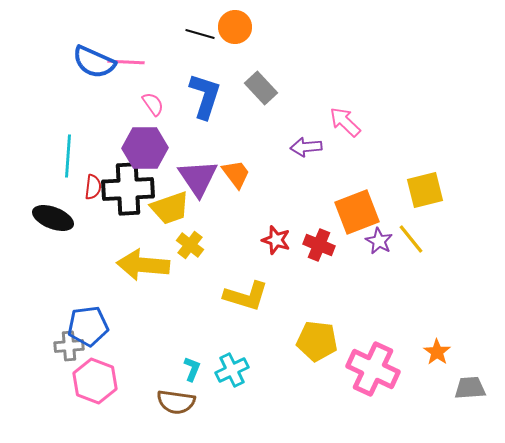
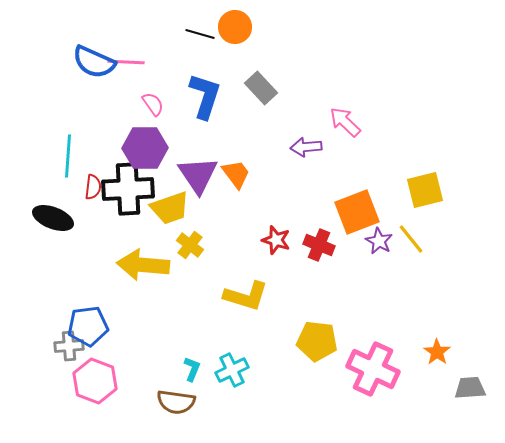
purple triangle: moved 3 px up
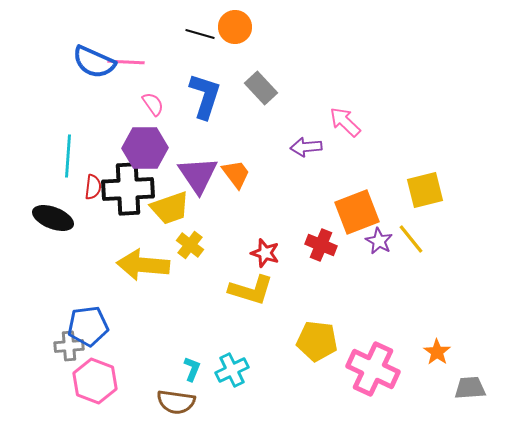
red star: moved 11 px left, 13 px down
red cross: moved 2 px right
yellow L-shape: moved 5 px right, 6 px up
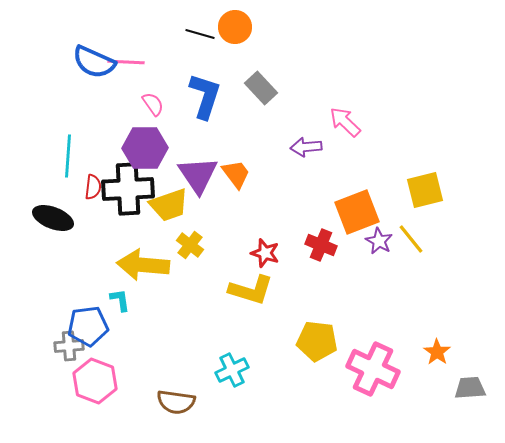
yellow trapezoid: moved 1 px left, 3 px up
cyan L-shape: moved 72 px left, 69 px up; rotated 30 degrees counterclockwise
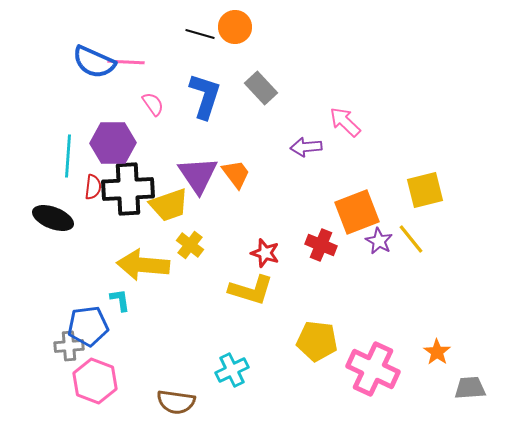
purple hexagon: moved 32 px left, 5 px up
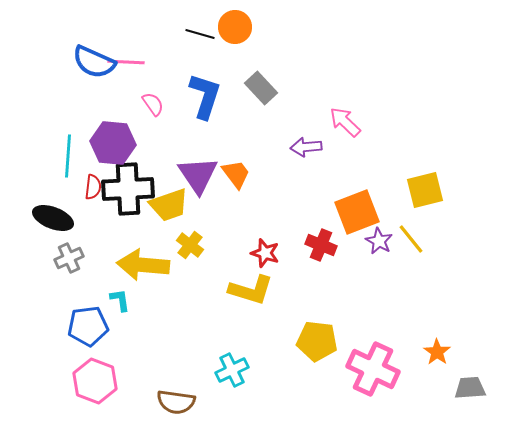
purple hexagon: rotated 6 degrees clockwise
gray cross: moved 88 px up; rotated 20 degrees counterclockwise
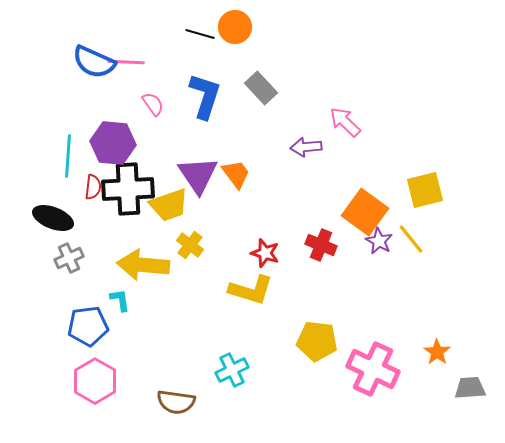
orange square: moved 8 px right; rotated 33 degrees counterclockwise
pink hexagon: rotated 9 degrees clockwise
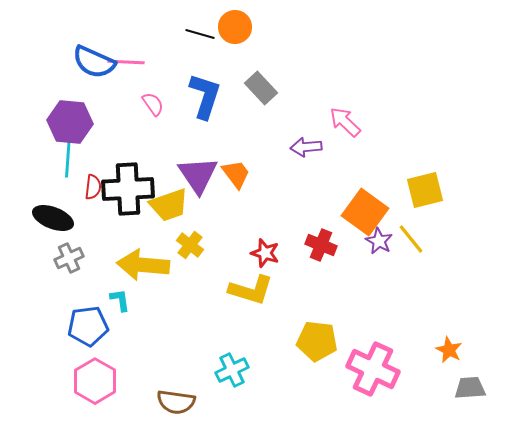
purple hexagon: moved 43 px left, 21 px up
orange star: moved 12 px right, 2 px up; rotated 8 degrees counterclockwise
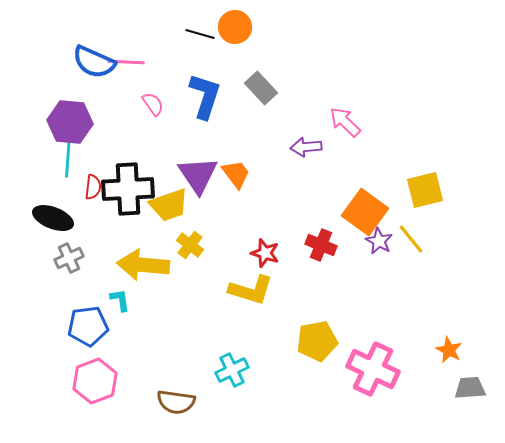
yellow pentagon: rotated 18 degrees counterclockwise
pink hexagon: rotated 9 degrees clockwise
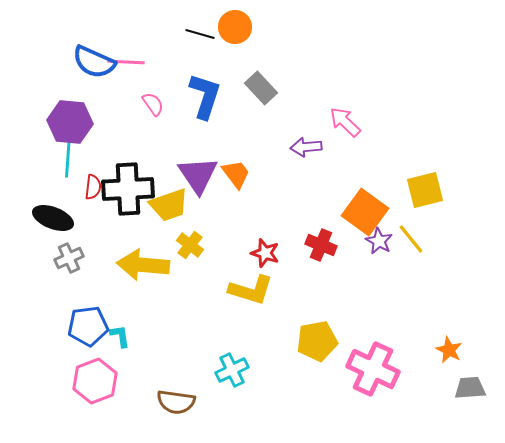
cyan L-shape: moved 36 px down
